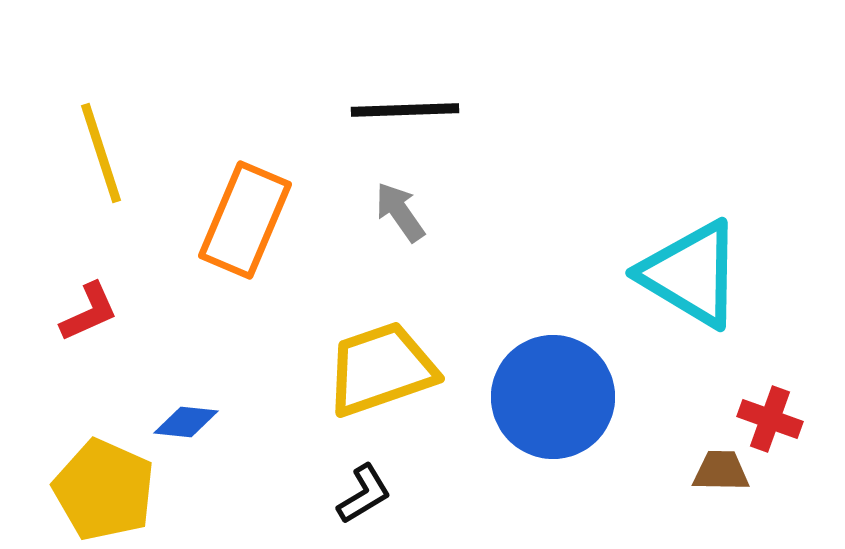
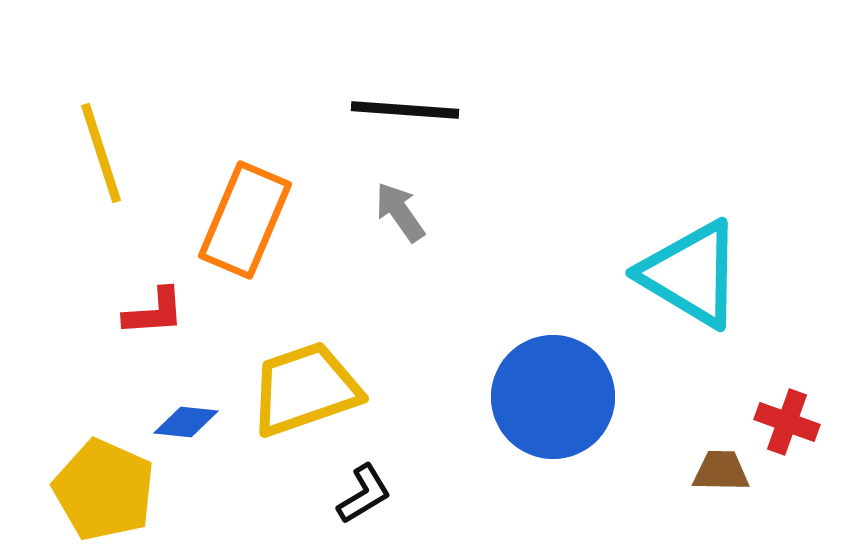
black line: rotated 6 degrees clockwise
red L-shape: moved 65 px right; rotated 20 degrees clockwise
yellow trapezoid: moved 76 px left, 20 px down
red cross: moved 17 px right, 3 px down
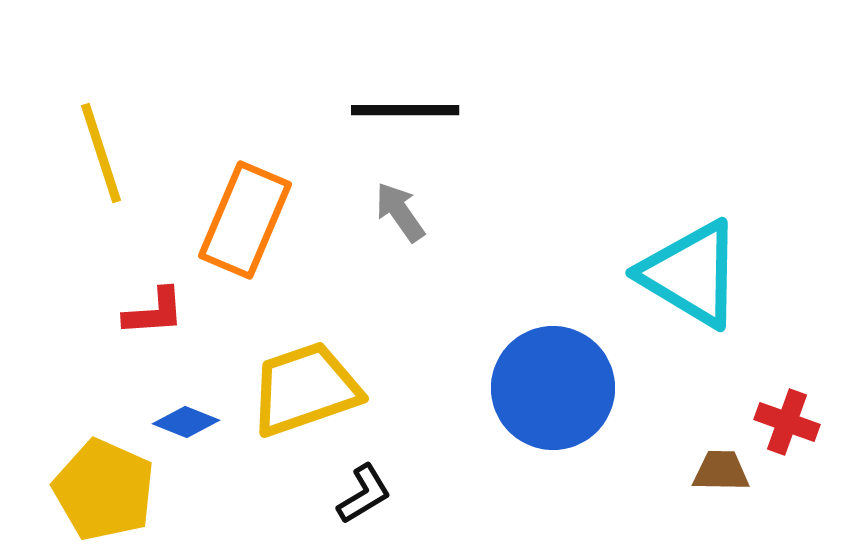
black line: rotated 4 degrees counterclockwise
blue circle: moved 9 px up
blue diamond: rotated 16 degrees clockwise
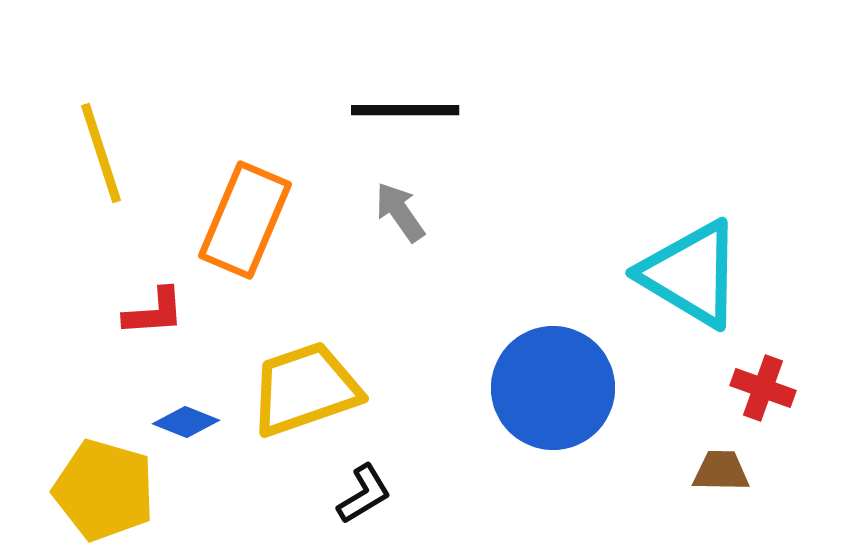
red cross: moved 24 px left, 34 px up
yellow pentagon: rotated 8 degrees counterclockwise
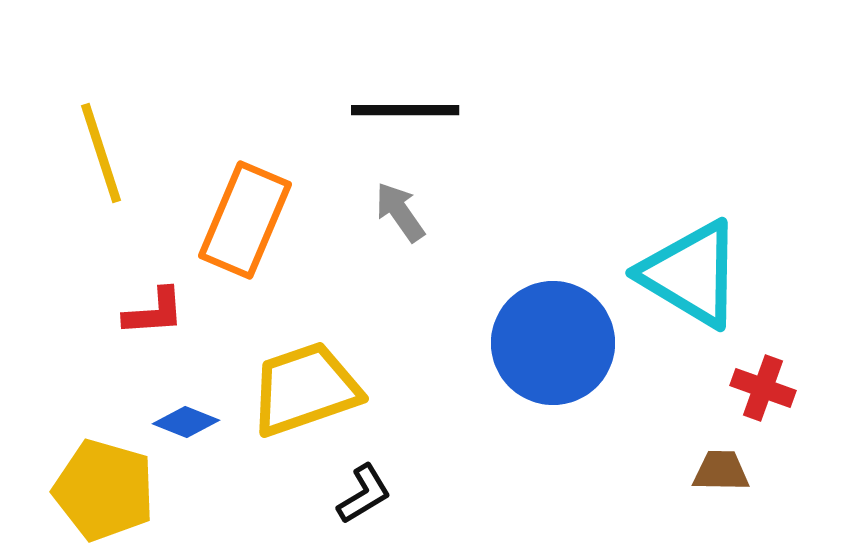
blue circle: moved 45 px up
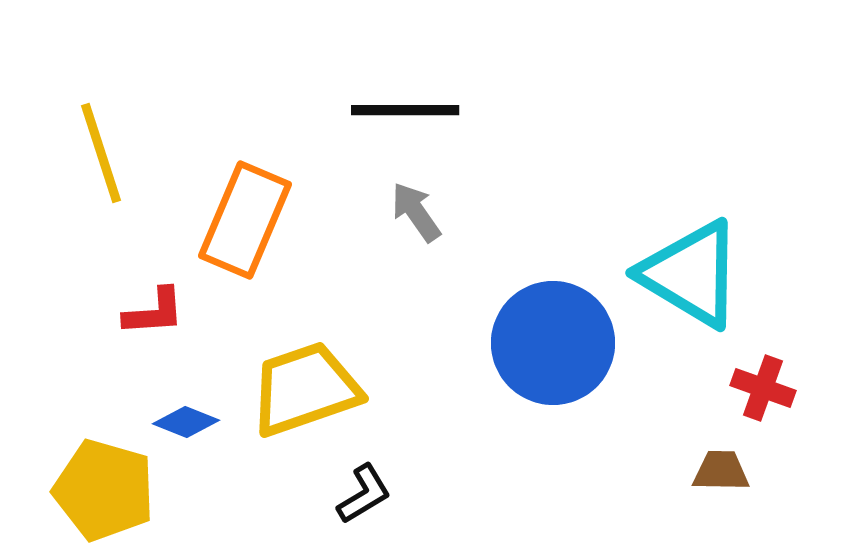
gray arrow: moved 16 px right
